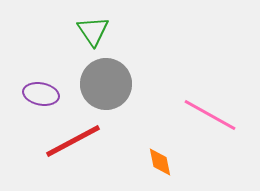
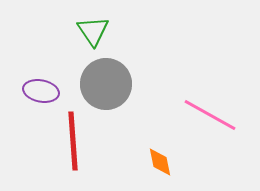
purple ellipse: moved 3 px up
red line: rotated 66 degrees counterclockwise
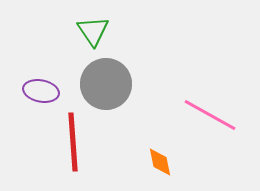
red line: moved 1 px down
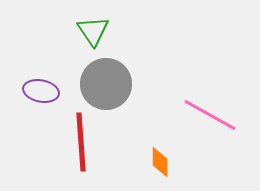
red line: moved 8 px right
orange diamond: rotated 12 degrees clockwise
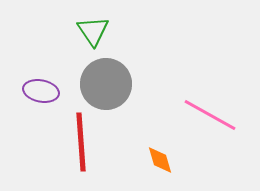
orange diamond: moved 2 px up; rotated 16 degrees counterclockwise
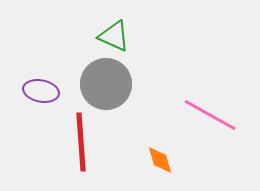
green triangle: moved 21 px right, 5 px down; rotated 32 degrees counterclockwise
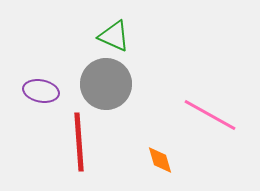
red line: moved 2 px left
